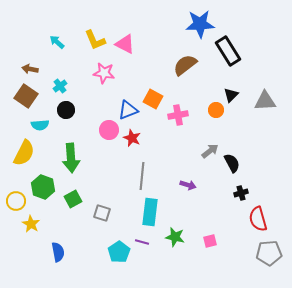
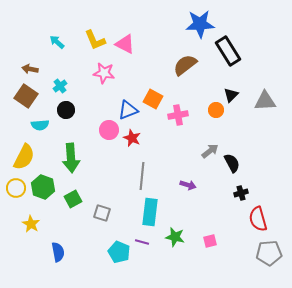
yellow semicircle: moved 4 px down
yellow circle: moved 13 px up
cyan pentagon: rotated 15 degrees counterclockwise
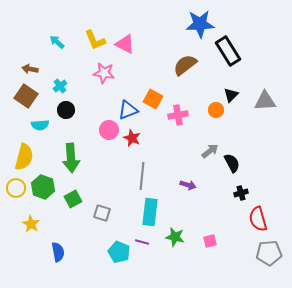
yellow semicircle: rotated 12 degrees counterclockwise
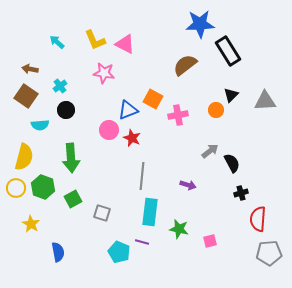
red semicircle: rotated 20 degrees clockwise
green star: moved 4 px right, 8 px up
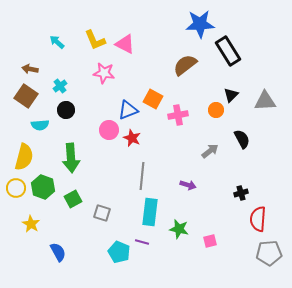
black semicircle: moved 10 px right, 24 px up
blue semicircle: rotated 18 degrees counterclockwise
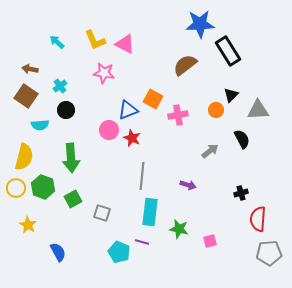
gray triangle: moved 7 px left, 9 px down
yellow star: moved 3 px left, 1 px down
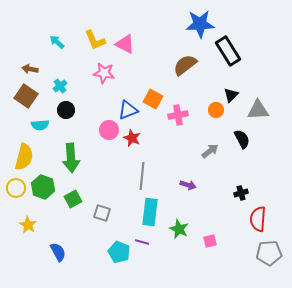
green star: rotated 12 degrees clockwise
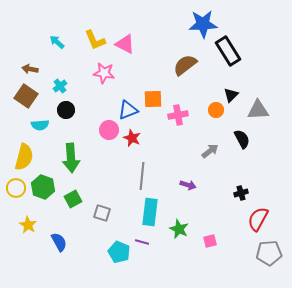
blue star: moved 3 px right
orange square: rotated 30 degrees counterclockwise
red semicircle: rotated 25 degrees clockwise
blue semicircle: moved 1 px right, 10 px up
